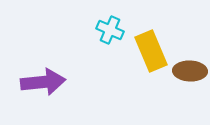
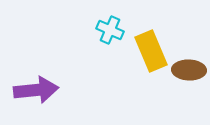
brown ellipse: moved 1 px left, 1 px up
purple arrow: moved 7 px left, 8 px down
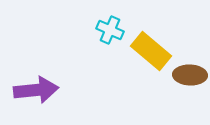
yellow rectangle: rotated 27 degrees counterclockwise
brown ellipse: moved 1 px right, 5 px down
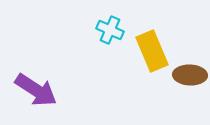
yellow rectangle: moved 1 px right; rotated 27 degrees clockwise
purple arrow: rotated 39 degrees clockwise
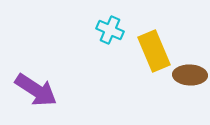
yellow rectangle: moved 2 px right
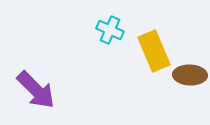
purple arrow: rotated 12 degrees clockwise
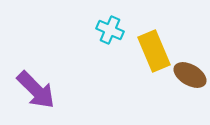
brown ellipse: rotated 28 degrees clockwise
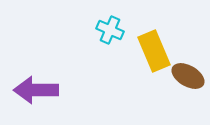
brown ellipse: moved 2 px left, 1 px down
purple arrow: rotated 135 degrees clockwise
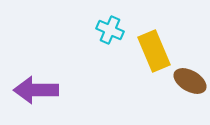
brown ellipse: moved 2 px right, 5 px down
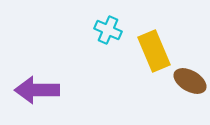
cyan cross: moved 2 px left
purple arrow: moved 1 px right
